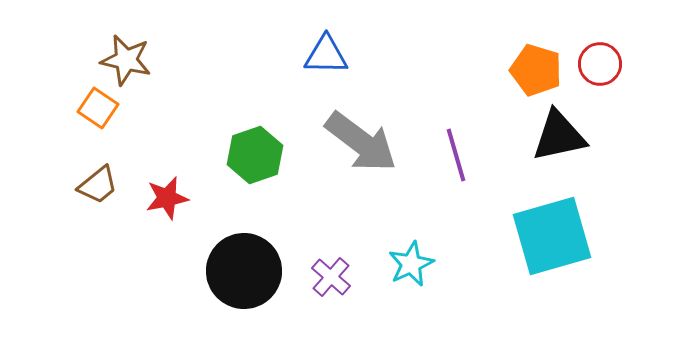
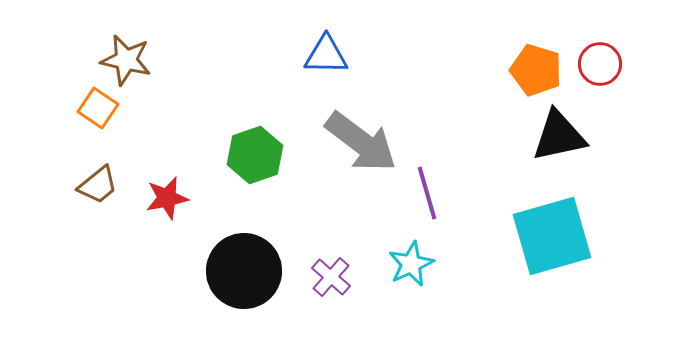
purple line: moved 29 px left, 38 px down
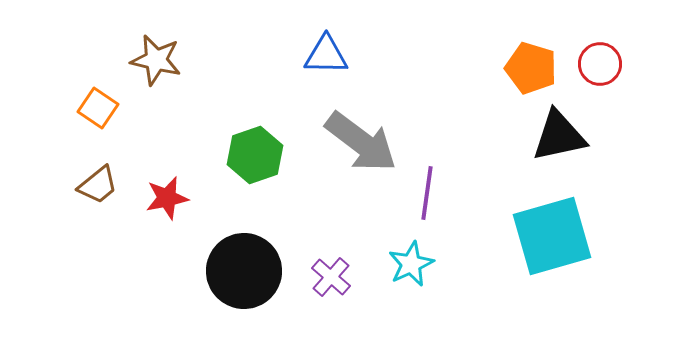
brown star: moved 30 px right
orange pentagon: moved 5 px left, 2 px up
purple line: rotated 24 degrees clockwise
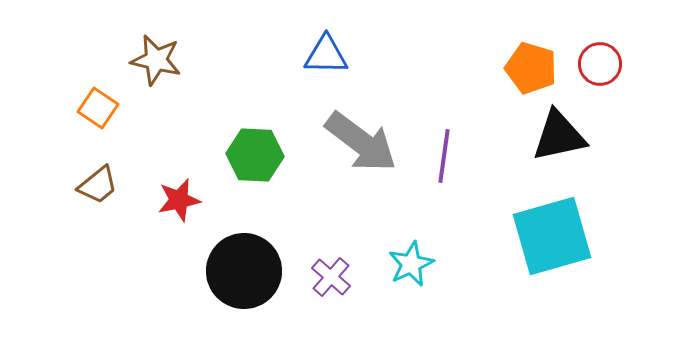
green hexagon: rotated 22 degrees clockwise
purple line: moved 17 px right, 37 px up
red star: moved 12 px right, 2 px down
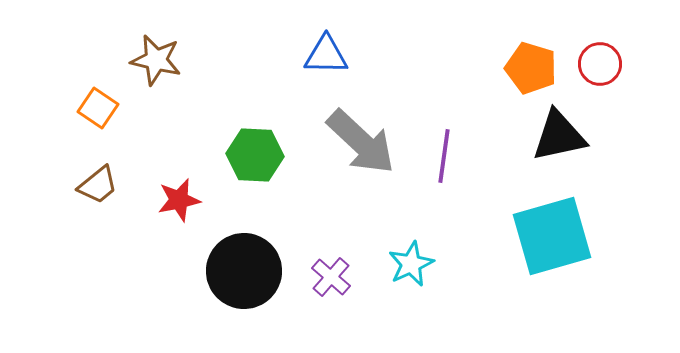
gray arrow: rotated 6 degrees clockwise
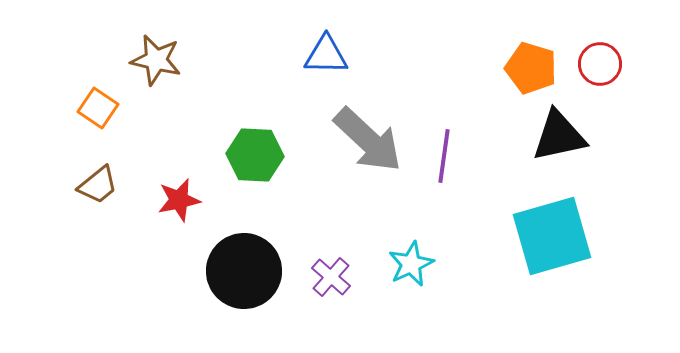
gray arrow: moved 7 px right, 2 px up
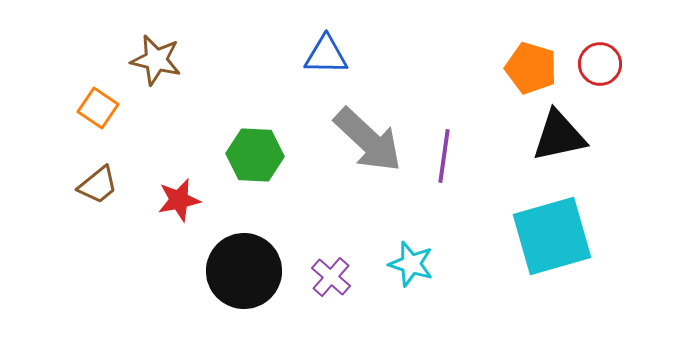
cyan star: rotated 30 degrees counterclockwise
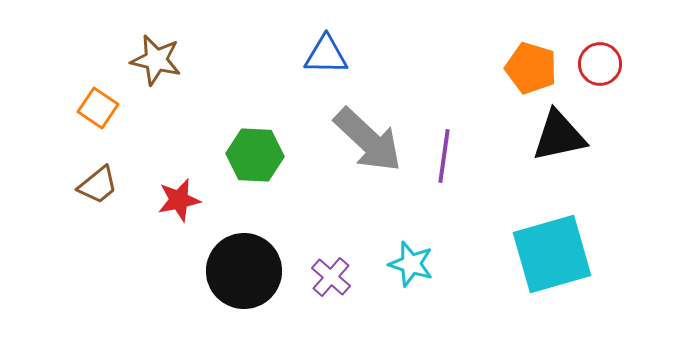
cyan square: moved 18 px down
